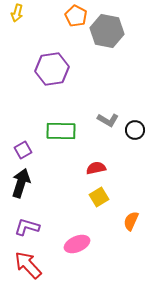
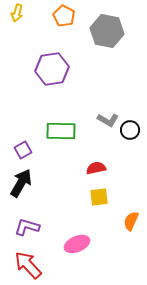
orange pentagon: moved 12 px left
black circle: moved 5 px left
black arrow: rotated 12 degrees clockwise
yellow square: rotated 24 degrees clockwise
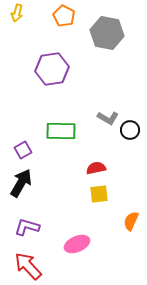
gray hexagon: moved 2 px down
gray L-shape: moved 2 px up
yellow square: moved 3 px up
red arrow: moved 1 px down
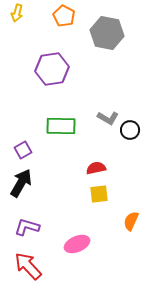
green rectangle: moved 5 px up
